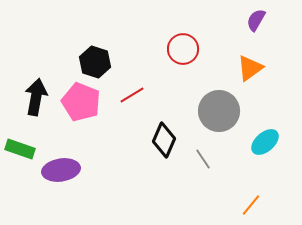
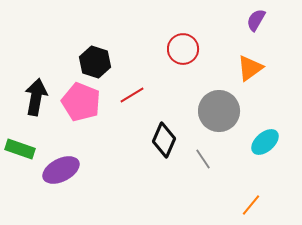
purple ellipse: rotated 18 degrees counterclockwise
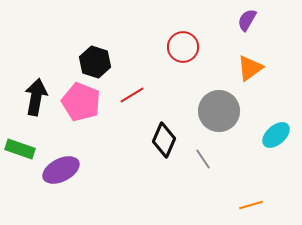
purple semicircle: moved 9 px left
red circle: moved 2 px up
cyan ellipse: moved 11 px right, 7 px up
orange line: rotated 35 degrees clockwise
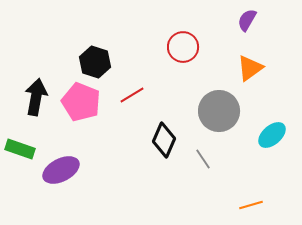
cyan ellipse: moved 4 px left
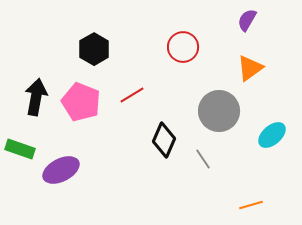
black hexagon: moved 1 px left, 13 px up; rotated 12 degrees clockwise
